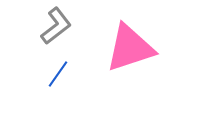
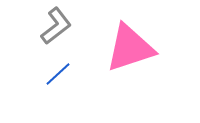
blue line: rotated 12 degrees clockwise
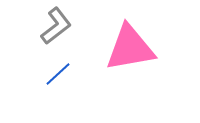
pink triangle: rotated 8 degrees clockwise
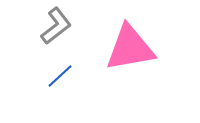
blue line: moved 2 px right, 2 px down
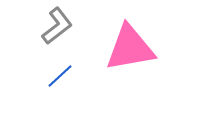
gray L-shape: moved 1 px right
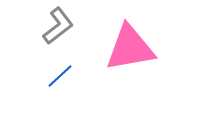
gray L-shape: moved 1 px right
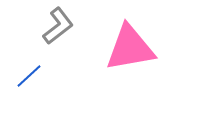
blue line: moved 31 px left
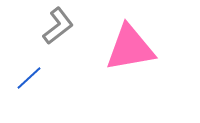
blue line: moved 2 px down
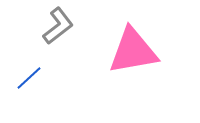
pink triangle: moved 3 px right, 3 px down
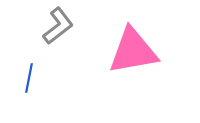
blue line: rotated 36 degrees counterclockwise
